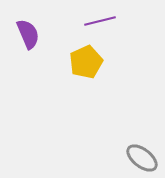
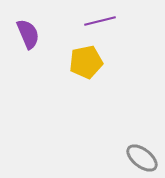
yellow pentagon: rotated 12 degrees clockwise
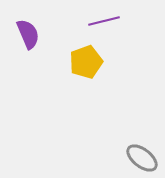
purple line: moved 4 px right
yellow pentagon: rotated 8 degrees counterclockwise
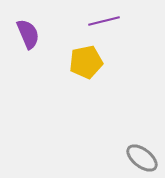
yellow pentagon: rotated 8 degrees clockwise
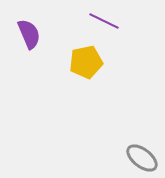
purple line: rotated 40 degrees clockwise
purple semicircle: moved 1 px right
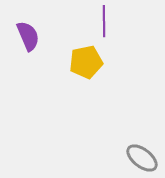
purple line: rotated 64 degrees clockwise
purple semicircle: moved 1 px left, 2 px down
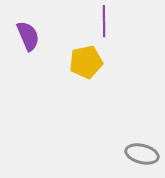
gray ellipse: moved 4 px up; rotated 24 degrees counterclockwise
